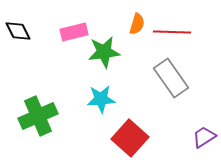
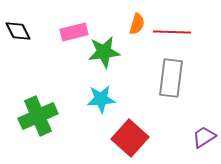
gray rectangle: rotated 42 degrees clockwise
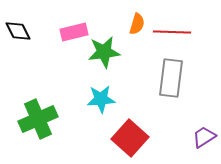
green cross: moved 3 px down
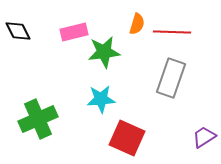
gray rectangle: rotated 12 degrees clockwise
red square: moved 3 px left; rotated 18 degrees counterclockwise
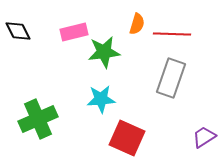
red line: moved 2 px down
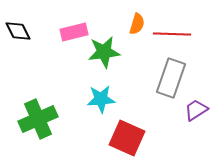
purple trapezoid: moved 8 px left, 27 px up
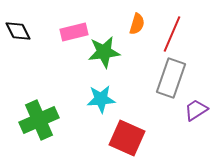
red line: rotated 69 degrees counterclockwise
green cross: moved 1 px right, 1 px down
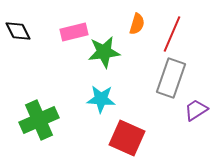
cyan star: rotated 8 degrees clockwise
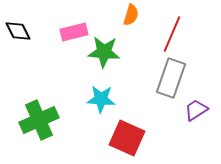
orange semicircle: moved 6 px left, 9 px up
green star: rotated 12 degrees clockwise
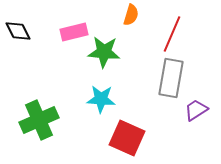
gray rectangle: rotated 9 degrees counterclockwise
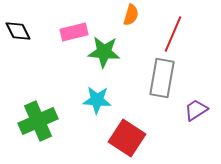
red line: moved 1 px right
gray rectangle: moved 9 px left
cyan star: moved 4 px left, 1 px down
green cross: moved 1 px left, 1 px down
red square: rotated 9 degrees clockwise
